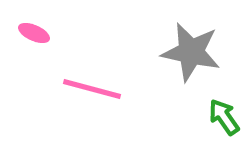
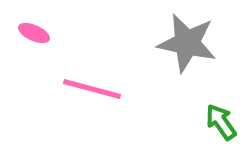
gray star: moved 4 px left, 9 px up
green arrow: moved 3 px left, 5 px down
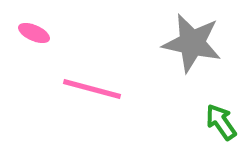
gray star: moved 5 px right
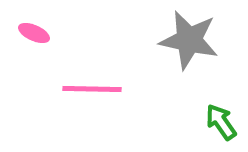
gray star: moved 3 px left, 3 px up
pink line: rotated 14 degrees counterclockwise
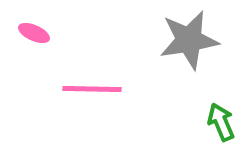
gray star: rotated 22 degrees counterclockwise
green arrow: rotated 12 degrees clockwise
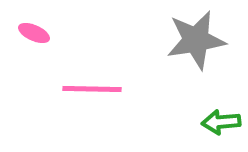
gray star: moved 7 px right
green arrow: rotated 72 degrees counterclockwise
